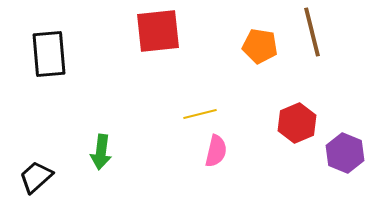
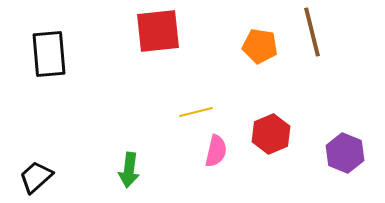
yellow line: moved 4 px left, 2 px up
red hexagon: moved 26 px left, 11 px down
green arrow: moved 28 px right, 18 px down
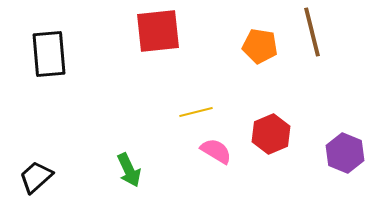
pink semicircle: rotated 72 degrees counterclockwise
green arrow: rotated 32 degrees counterclockwise
